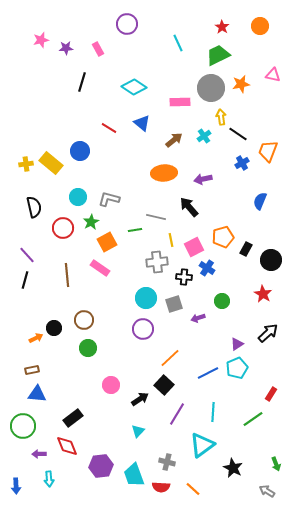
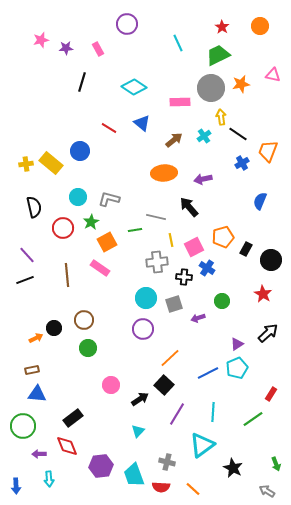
black line at (25, 280): rotated 54 degrees clockwise
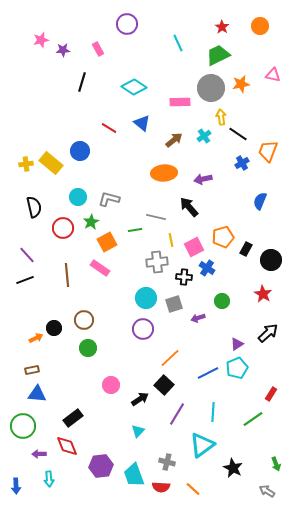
purple star at (66, 48): moved 3 px left, 2 px down
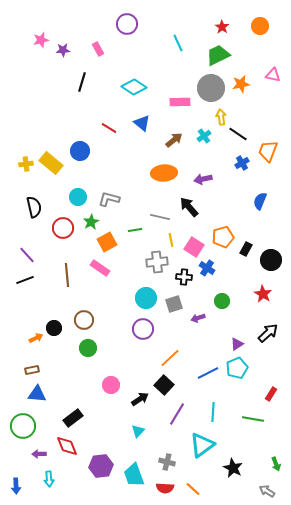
gray line at (156, 217): moved 4 px right
pink square at (194, 247): rotated 30 degrees counterclockwise
green line at (253, 419): rotated 45 degrees clockwise
red semicircle at (161, 487): moved 4 px right, 1 px down
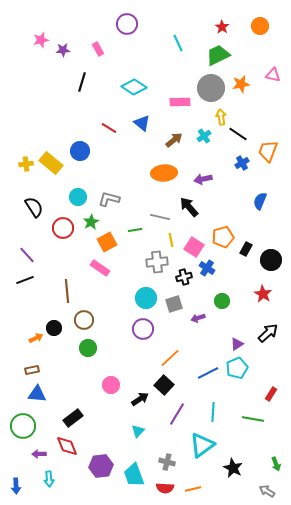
black semicircle at (34, 207): rotated 20 degrees counterclockwise
brown line at (67, 275): moved 16 px down
black cross at (184, 277): rotated 21 degrees counterclockwise
orange line at (193, 489): rotated 56 degrees counterclockwise
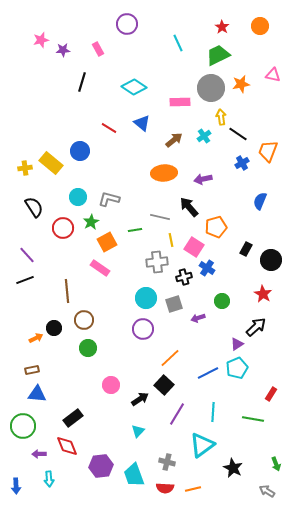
yellow cross at (26, 164): moved 1 px left, 4 px down
orange pentagon at (223, 237): moved 7 px left, 10 px up
black arrow at (268, 333): moved 12 px left, 6 px up
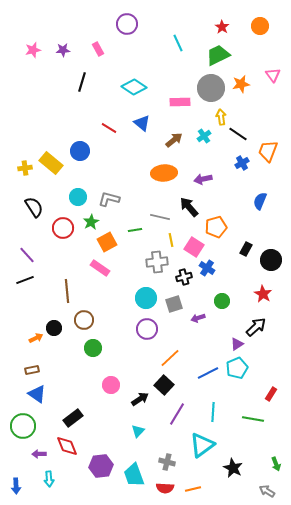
pink star at (41, 40): moved 8 px left, 10 px down
pink triangle at (273, 75): rotated 42 degrees clockwise
purple circle at (143, 329): moved 4 px right
green circle at (88, 348): moved 5 px right
blue triangle at (37, 394): rotated 30 degrees clockwise
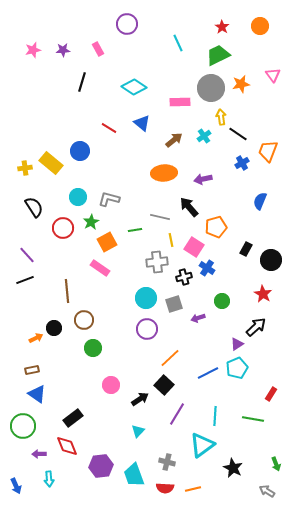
cyan line at (213, 412): moved 2 px right, 4 px down
blue arrow at (16, 486): rotated 21 degrees counterclockwise
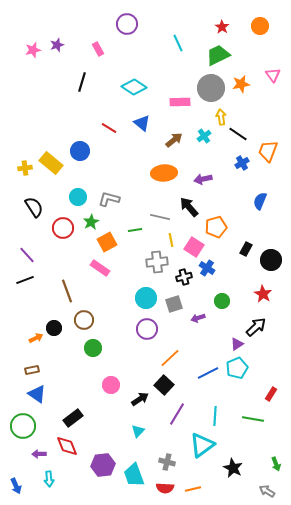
purple star at (63, 50): moved 6 px left, 5 px up; rotated 16 degrees counterclockwise
brown line at (67, 291): rotated 15 degrees counterclockwise
purple hexagon at (101, 466): moved 2 px right, 1 px up
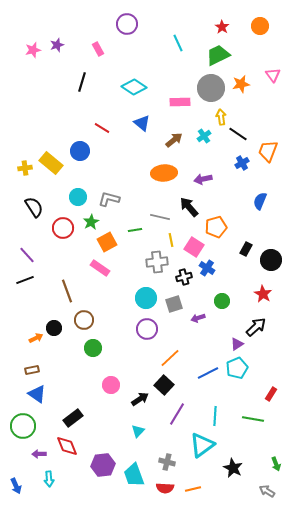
red line at (109, 128): moved 7 px left
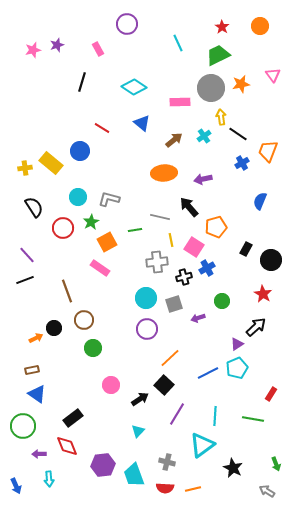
blue cross at (207, 268): rotated 28 degrees clockwise
